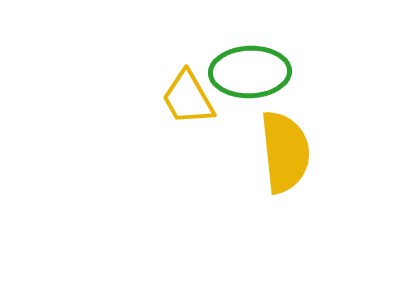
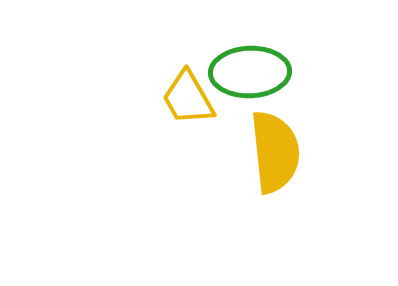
yellow semicircle: moved 10 px left
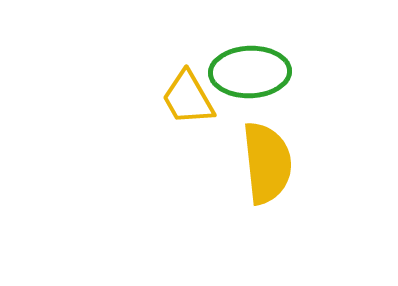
yellow semicircle: moved 8 px left, 11 px down
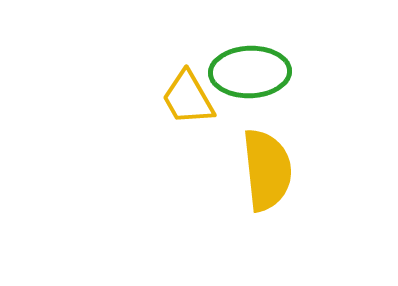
yellow semicircle: moved 7 px down
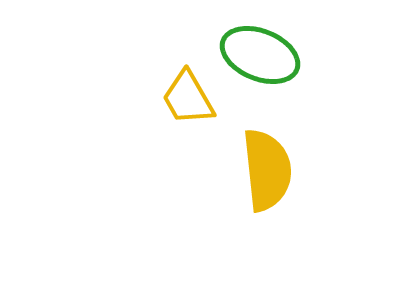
green ellipse: moved 10 px right, 17 px up; rotated 24 degrees clockwise
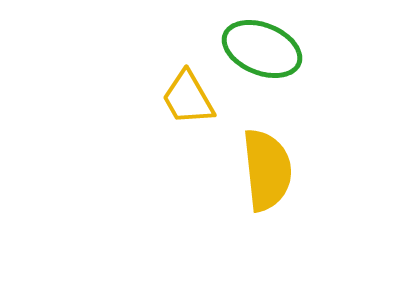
green ellipse: moved 2 px right, 6 px up
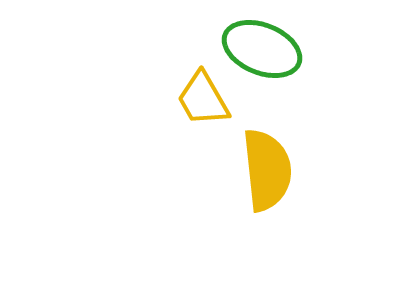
yellow trapezoid: moved 15 px right, 1 px down
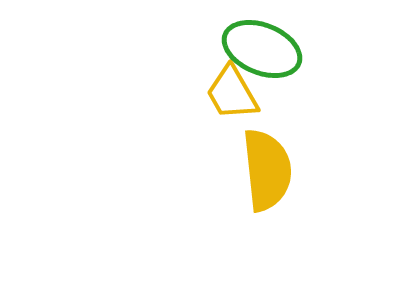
yellow trapezoid: moved 29 px right, 6 px up
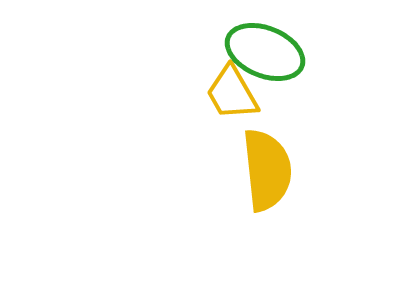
green ellipse: moved 3 px right, 3 px down
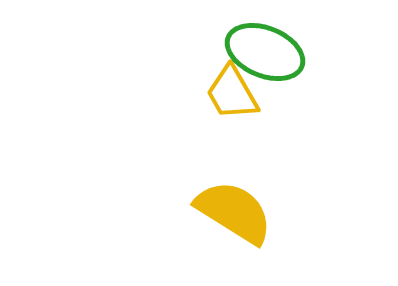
yellow semicircle: moved 33 px left, 42 px down; rotated 52 degrees counterclockwise
